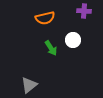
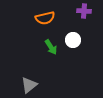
green arrow: moved 1 px up
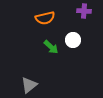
green arrow: rotated 14 degrees counterclockwise
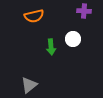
orange semicircle: moved 11 px left, 2 px up
white circle: moved 1 px up
green arrow: rotated 42 degrees clockwise
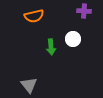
gray triangle: rotated 30 degrees counterclockwise
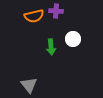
purple cross: moved 28 px left
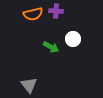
orange semicircle: moved 1 px left, 2 px up
green arrow: rotated 56 degrees counterclockwise
